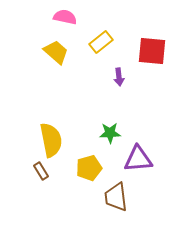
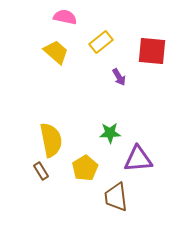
purple arrow: rotated 24 degrees counterclockwise
yellow pentagon: moved 4 px left; rotated 15 degrees counterclockwise
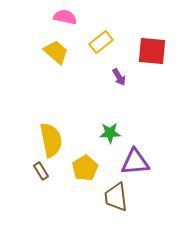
purple triangle: moved 3 px left, 3 px down
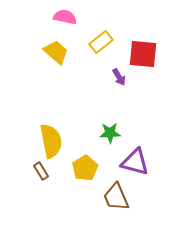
red square: moved 9 px left, 3 px down
yellow semicircle: moved 1 px down
purple triangle: rotated 20 degrees clockwise
brown trapezoid: rotated 16 degrees counterclockwise
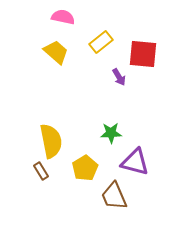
pink semicircle: moved 2 px left
green star: moved 1 px right
brown trapezoid: moved 2 px left, 1 px up
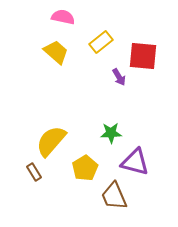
red square: moved 2 px down
yellow semicircle: rotated 128 degrees counterclockwise
brown rectangle: moved 7 px left, 1 px down
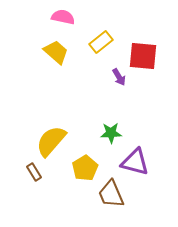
brown trapezoid: moved 3 px left, 2 px up
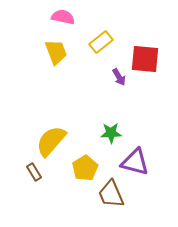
yellow trapezoid: rotated 28 degrees clockwise
red square: moved 2 px right, 3 px down
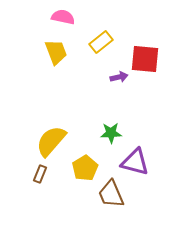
purple arrow: rotated 72 degrees counterclockwise
brown rectangle: moved 6 px right, 2 px down; rotated 54 degrees clockwise
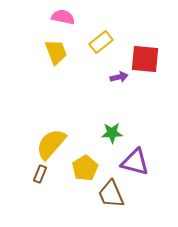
green star: moved 1 px right
yellow semicircle: moved 3 px down
